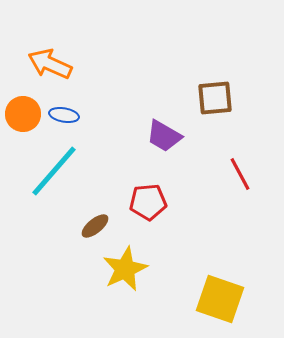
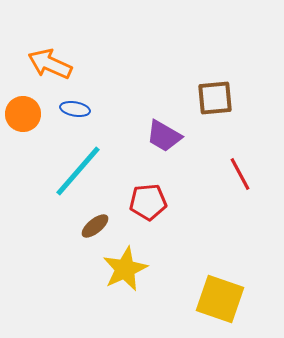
blue ellipse: moved 11 px right, 6 px up
cyan line: moved 24 px right
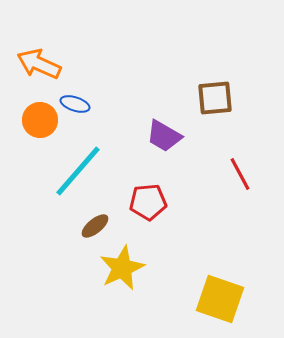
orange arrow: moved 11 px left
blue ellipse: moved 5 px up; rotated 8 degrees clockwise
orange circle: moved 17 px right, 6 px down
yellow star: moved 3 px left, 1 px up
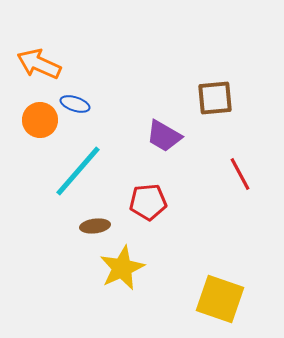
brown ellipse: rotated 32 degrees clockwise
